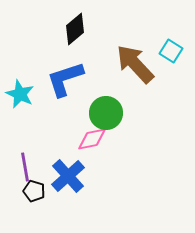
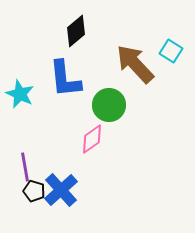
black diamond: moved 1 px right, 2 px down
blue L-shape: rotated 78 degrees counterclockwise
green circle: moved 3 px right, 8 px up
pink diamond: rotated 24 degrees counterclockwise
blue cross: moved 7 px left, 14 px down
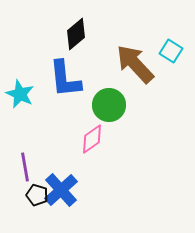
black diamond: moved 3 px down
black pentagon: moved 3 px right, 4 px down
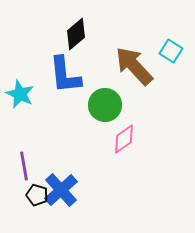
brown arrow: moved 1 px left, 2 px down
blue L-shape: moved 4 px up
green circle: moved 4 px left
pink diamond: moved 32 px right
purple line: moved 1 px left, 1 px up
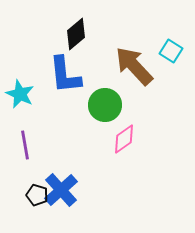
purple line: moved 1 px right, 21 px up
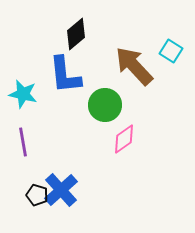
cyan star: moved 3 px right; rotated 12 degrees counterclockwise
purple line: moved 2 px left, 3 px up
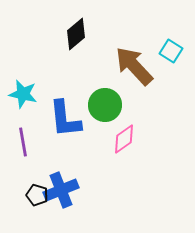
blue L-shape: moved 44 px down
blue cross: rotated 20 degrees clockwise
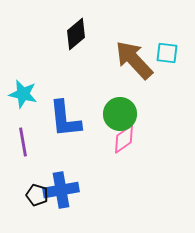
cyan square: moved 4 px left, 2 px down; rotated 25 degrees counterclockwise
brown arrow: moved 6 px up
green circle: moved 15 px right, 9 px down
blue cross: rotated 12 degrees clockwise
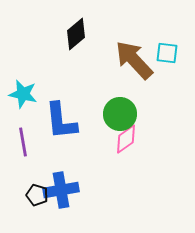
blue L-shape: moved 4 px left, 2 px down
pink diamond: moved 2 px right
